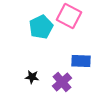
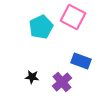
pink square: moved 4 px right, 1 px down
blue rectangle: rotated 18 degrees clockwise
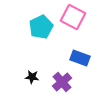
blue rectangle: moved 1 px left, 3 px up
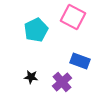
cyan pentagon: moved 5 px left, 3 px down
blue rectangle: moved 3 px down
black star: moved 1 px left
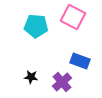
cyan pentagon: moved 4 px up; rotated 30 degrees clockwise
